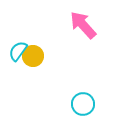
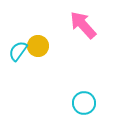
yellow circle: moved 5 px right, 10 px up
cyan circle: moved 1 px right, 1 px up
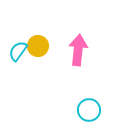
pink arrow: moved 5 px left, 25 px down; rotated 48 degrees clockwise
cyan circle: moved 5 px right, 7 px down
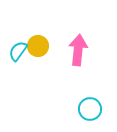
cyan circle: moved 1 px right, 1 px up
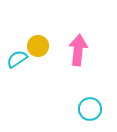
cyan semicircle: moved 1 px left, 8 px down; rotated 20 degrees clockwise
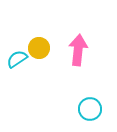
yellow circle: moved 1 px right, 2 px down
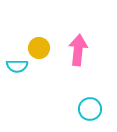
cyan semicircle: moved 7 px down; rotated 145 degrees counterclockwise
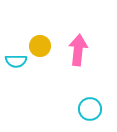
yellow circle: moved 1 px right, 2 px up
cyan semicircle: moved 1 px left, 5 px up
